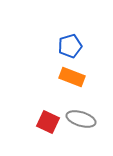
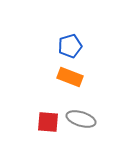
orange rectangle: moved 2 px left
red square: rotated 20 degrees counterclockwise
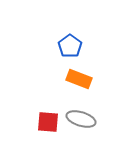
blue pentagon: rotated 20 degrees counterclockwise
orange rectangle: moved 9 px right, 2 px down
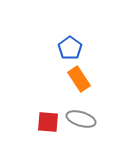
blue pentagon: moved 2 px down
orange rectangle: rotated 35 degrees clockwise
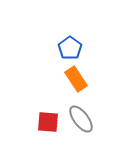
orange rectangle: moved 3 px left
gray ellipse: rotated 36 degrees clockwise
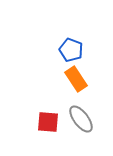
blue pentagon: moved 1 px right, 2 px down; rotated 15 degrees counterclockwise
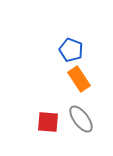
orange rectangle: moved 3 px right
